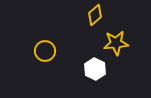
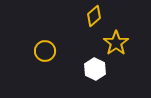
yellow diamond: moved 1 px left, 1 px down
yellow star: rotated 30 degrees counterclockwise
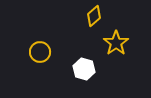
yellow circle: moved 5 px left, 1 px down
white hexagon: moved 11 px left; rotated 10 degrees counterclockwise
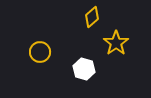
yellow diamond: moved 2 px left, 1 px down
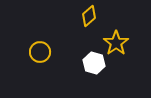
yellow diamond: moved 3 px left, 1 px up
white hexagon: moved 10 px right, 6 px up
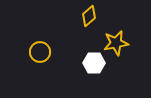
yellow star: rotated 25 degrees clockwise
white hexagon: rotated 15 degrees counterclockwise
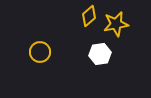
yellow star: moved 19 px up
white hexagon: moved 6 px right, 9 px up; rotated 10 degrees counterclockwise
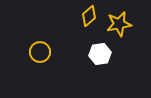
yellow star: moved 3 px right
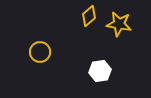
yellow star: rotated 20 degrees clockwise
white hexagon: moved 17 px down
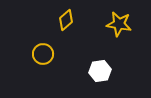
yellow diamond: moved 23 px left, 4 px down
yellow circle: moved 3 px right, 2 px down
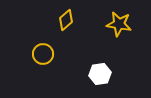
white hexagon: moved 3 px down
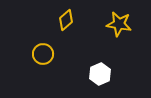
white hexagon: rotated 15 degrees counterclockwise
